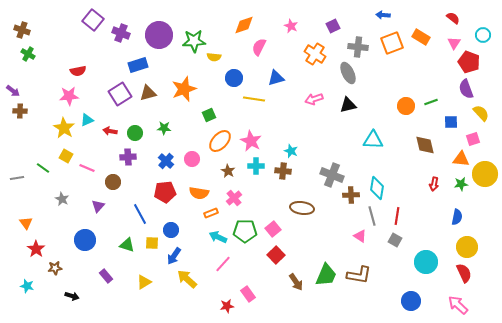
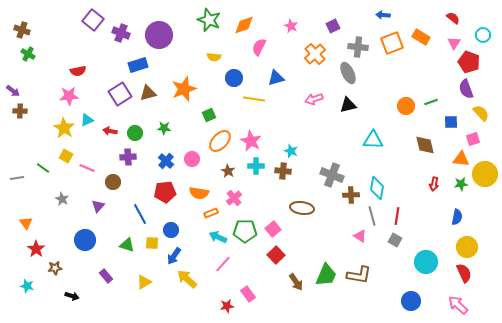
green star at (194, 41): moved 15 px right, 21 px up; rotated 25 degrees clockwise
orange cross at (315, 54): rotated 15 degrees clockwise
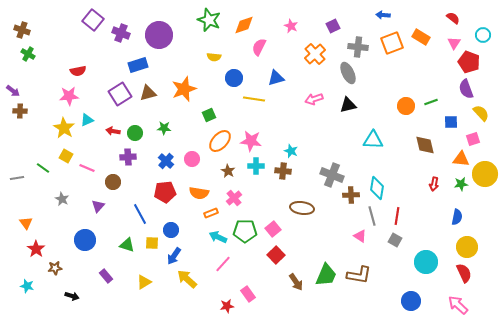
red arrow at (110, 131): moved 3 px right
pink star at (251, 141): rotated 20 degrees counterclockwise
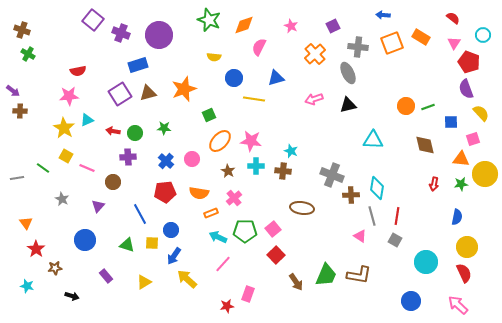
green line at (431, 102): moved 3 px left, 5 px down
pink rectangle at (248, 294): rotated 56 degrees clockwise
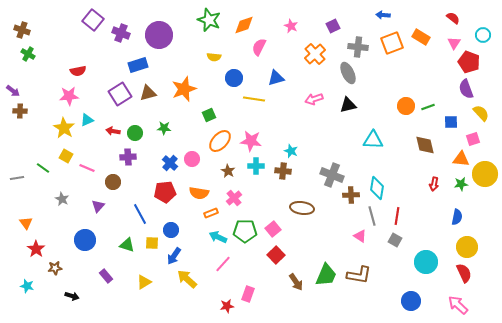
blue cross at (166, 161): moved 4 px right, 2 px down
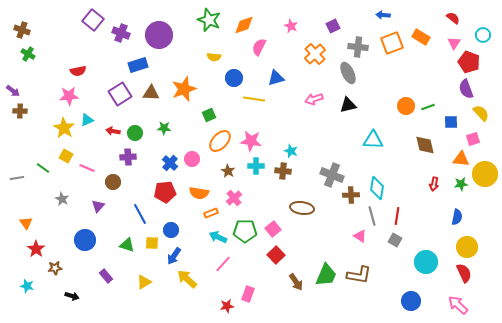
brown triangle at (148, 93): moved 3 px right; rotated 18 degrees clockwise
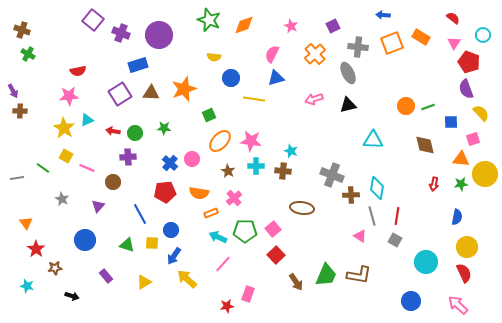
pink semicircle at (259, 47): moved 13 px right, 7 px down
blue circle at (234, 78): moved 3 px left
purple arrow at (13, 91): rotated 24 degrees clockwise
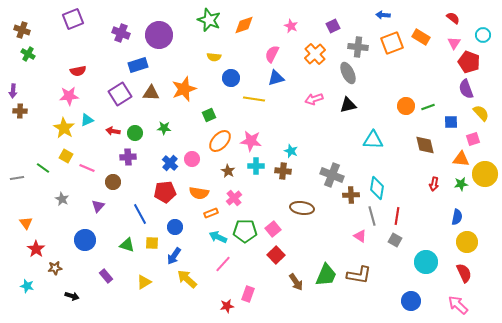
purple square at (93, 20): moved 20 px left, 1 px up; rotated 30 degrees clockwise
purple arrow at (13, 91): rotated 32 degrees clockwise
blue circle at (171, 230): moved 4 px right, 3 px up
yellow circle at (467, 247): moved 5 px up
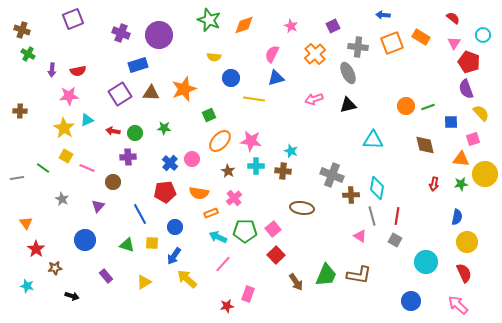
purple arrow at (13, 91): moved 39 px right, 21 px up
